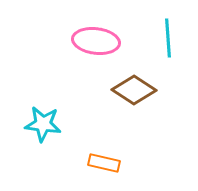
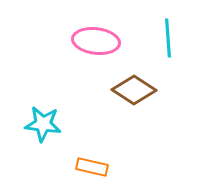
orange rectangle: moved 12 px left, 4 px down
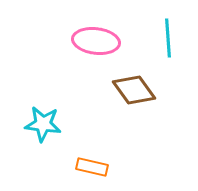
brown diamond: rotated 21 degrees clockwise
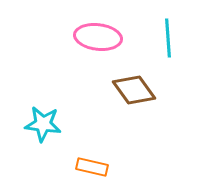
pink ellipse: moved 2 px right, 4 px up
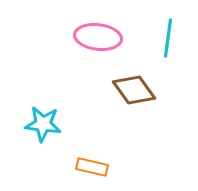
cyan line: rotated 12 degrees clockwise
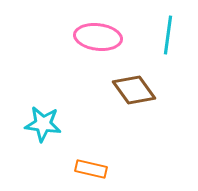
cyan line: moved 3 px up
orange rectangle: moved 1 px left, 2 px down
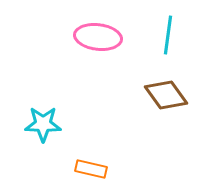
brown diamond: moved 32 px right, 5 px down
cyan star: rotated 6 degrees counterclockwise
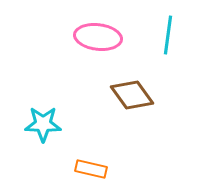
brown diamond: moved 34 px left
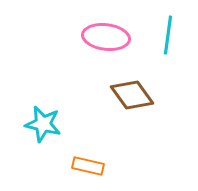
pink ellipse: moved 8 px right
cyan star: rotated 12 degrees clockwise
orange rectangle: moved 3 px left, 3 px up
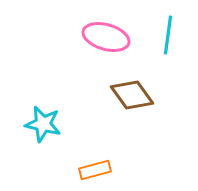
pink ellipse: rotated 9 degrees clockwise
orange rectangle: moved 7 px right, 4 px down; rotated 28 degrees counterclockwise
